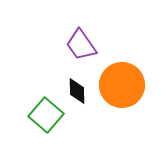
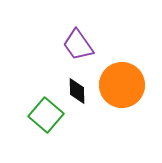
purple trapezoid: moved 3 px left
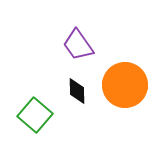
orange circle: moved 3 px right
green square: moved 11 px left
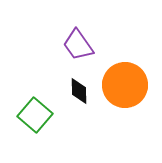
black diamond: moved 2 px right
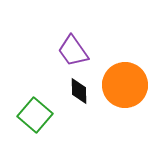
purple trapezoid: moved 5 px left, 6 px down
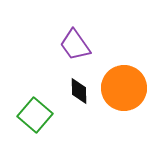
purple trapezoid: moved 2 px right, 6 px up
orange circle: moved 1 px left, 3 px down
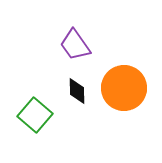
black diamond: moved 2 px left
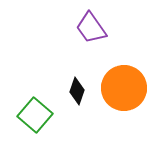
purple trapezoid: moved 16 px right, 17 px up
black diamond: rotated 20 degrees clockwise
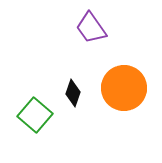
black diamond: moved 4 px left, 2 px down
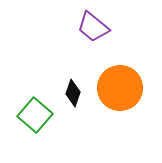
purple trapezoid: moved 2 px right, 1 px up; rotated 16 degrees counterclockwise
orange circle: moved 4 px left
